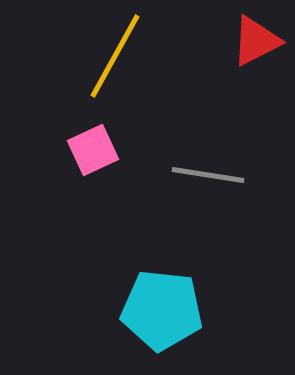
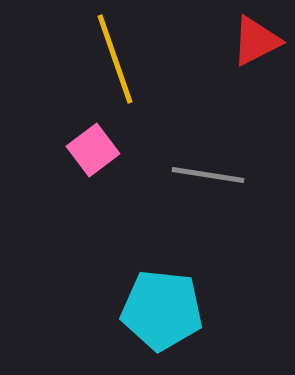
yellow line: moved 3 px down; rotated 48 degrees counterclockwise
pink square: rotated 12 degrees counterclockwise
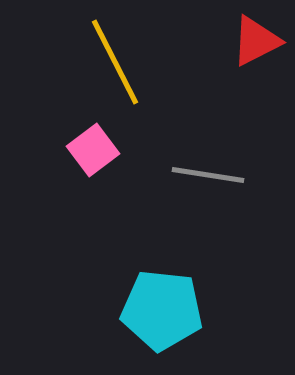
yellow line: moved 3 px down; rotated 8 degrees counterclockwise
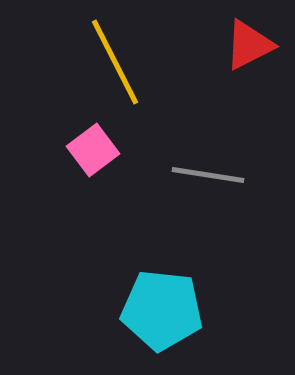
red triangle: moved 7 px left, 4 px down
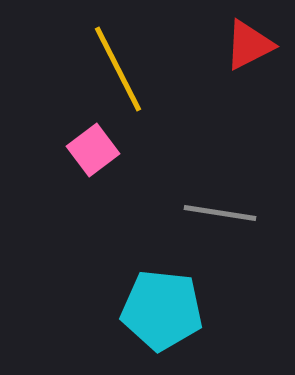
yellow line: moved 3 px right, 7 px down
gray line: moved 12 px right, 38 px down
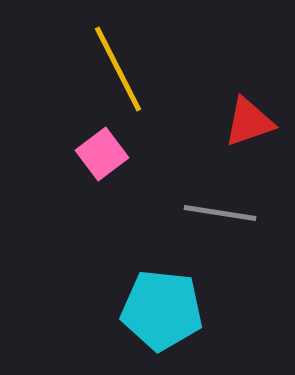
red triangle: moved 77 px down; rotated 8 degrees clockwise
pink square: moved 9 px right, 4 px down
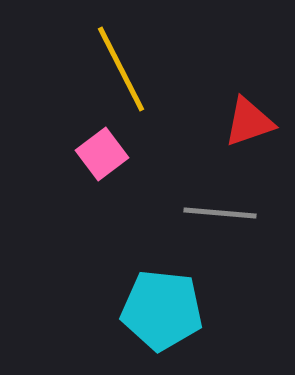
yellow line: moved 3 px right
gray line: rotated 4 degrees counterclockwise
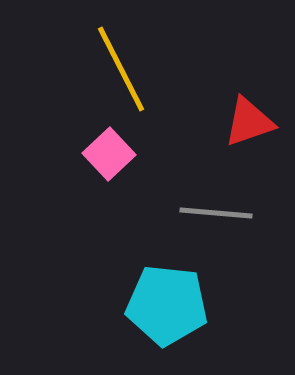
pink square: moved 7 px right; rotated 6 degrees counterclockwise
gray line: moved 4 px left
cyan pentagon: moved 5 px right, 5 px up
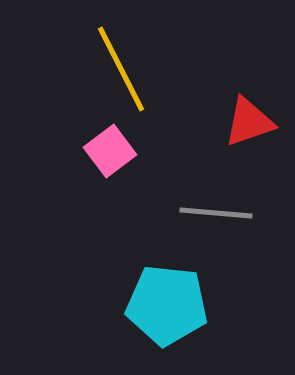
pink square: moved 1 px right, 3 px up; rotated 6 degrees clockwise
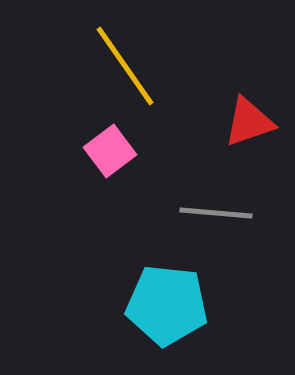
yellow line: moved 4 px right, 3 px up; rotated 8 degrees counterclockwise
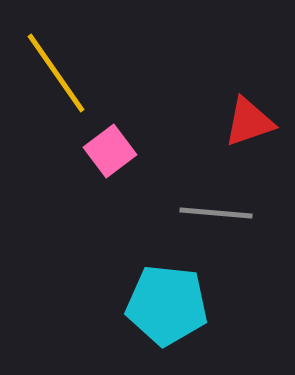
yellow line: moved 69 px left, 7 px down
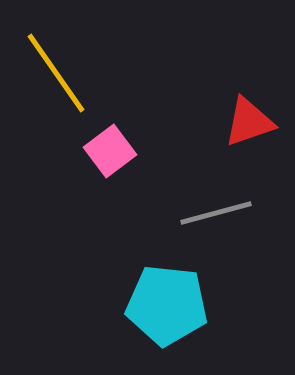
gray line: rotated 20 degrees counterclockwise
